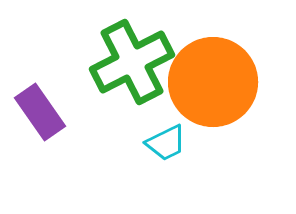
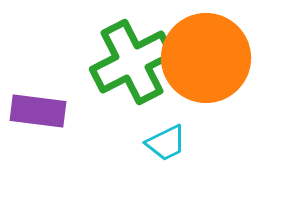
orange circle: moved 7 px left, 24 px up
purple rectangle: moved 2 px left, 1 px up; rotated 48 degrees counterclockwise
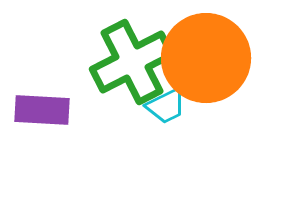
purple rectangle: moved 4 px right, 1 px up; rotated 4 degrees counterclockwise
cyan trapezoid: moved 37 px up
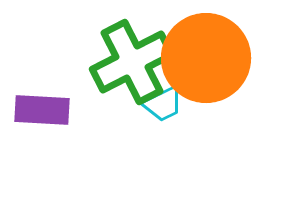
cyan trapezoid: moved 3 px left, 2 px up
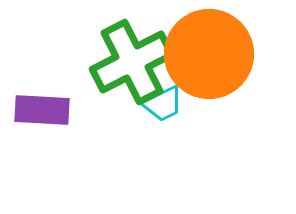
orange circle: moved 3 px right, 4 px up
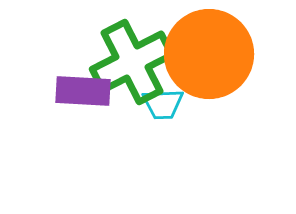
cyan trapezoid: rotated 24 degrees clockwise
purple rectangle: moved 41 px right, 19 px up
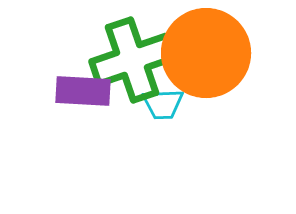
orange circle: moved 3 px left, 1 px up
green cross: moved 2 px up; rotated 8 degrees clockwise
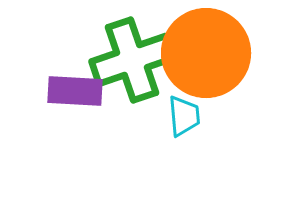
purple rectangle: moved 8 px left
cyan trapezoid: moved 21 px right, 12 px down; rotated 93 degrees counterclockwise
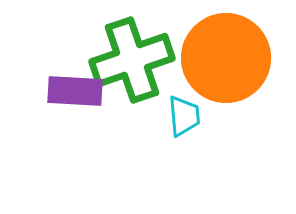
orange circle: moved 20 px right, 5 px down
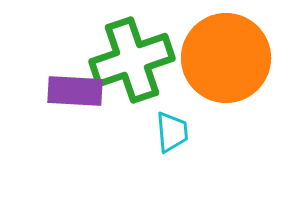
cyan trapezoid: moved 12 px left, 16 px down
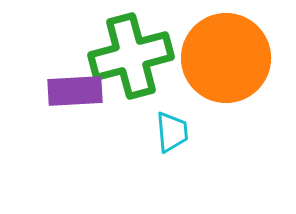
green cross: moved 1 px left, 4 px up; rotated 4 degrees clockwise
purple rectangle: rotated 6 degrees counterclockwise
